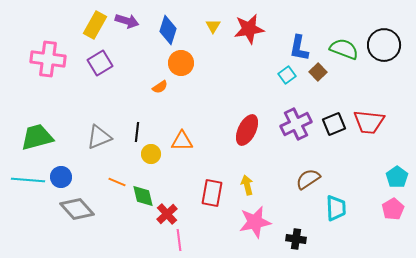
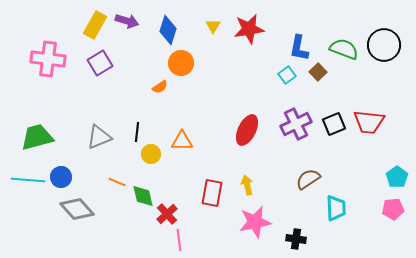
pink pentagon: rotated 25 degrees clockwise
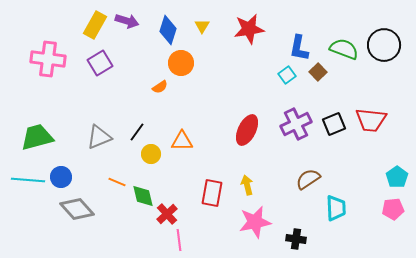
yellow triangle: moved 11 px left
red trapezoid: moved 2 px right, 2 px up
black line: rotated 30 degrees clockwise
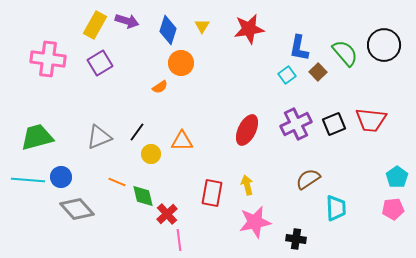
green semicircle: moved 1 px right, 4 px down; rotated 28 degrees clockwise
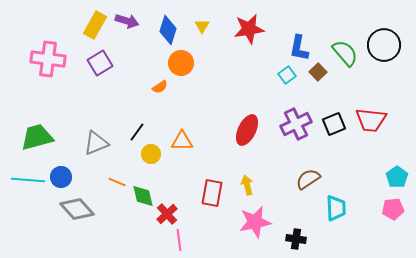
gray triangle: moved 3 px left, 6 px down
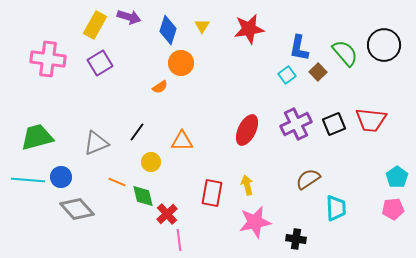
purple arrow: moved 2 px right, 4 px up
yellow circle: moved 8 px down
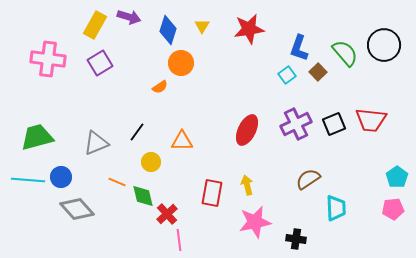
blue L-shape: rotated 8 degrees clockwise
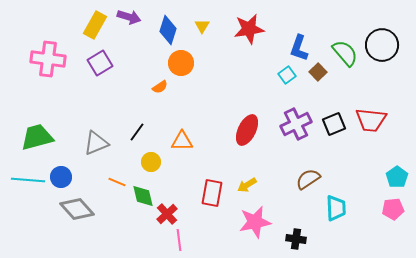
black circle: moved 2 px left
yellow arrow: rotated 108 degrees counterclockwise
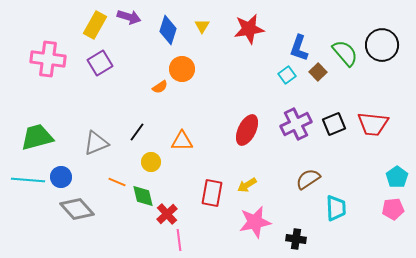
orange circle: moved 1 px right, 6 px down
red trapezoid: moved 2 px right, 4 px down
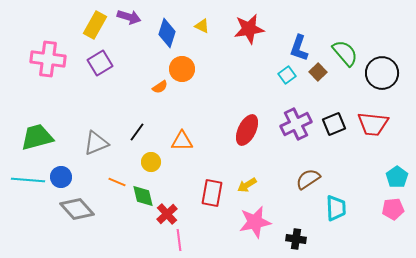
yellow triangle: rotated 35 degrees counterclockwise
blue diamond: moved 1 px left, 3 px down
black circle: moved 28 px down
